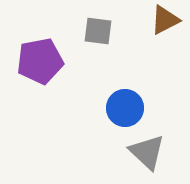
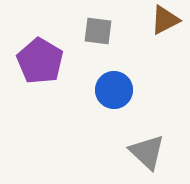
purple pentagon: rotated 30 degrees counterclockwise
blue circle: moved 11 px left, 18 px up
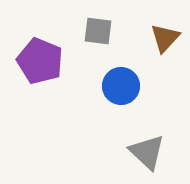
brown triangle: moved 18 px down; rotated 20 degrees counterclockwise
purple pentagon: rotated 9 degrees counterclockwise
blue circle: moved 7 px right, 4 px up
